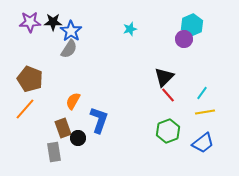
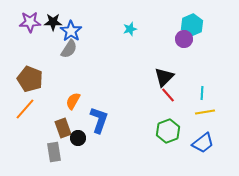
cyan line: rotated 32 degrees counterclockwise
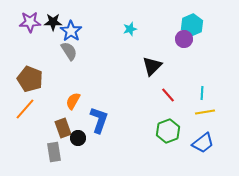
gray semicircle: moved 2 px down; rotated 66 degrees counterclockwise
black triangle: moved 12 px left, 11 px up
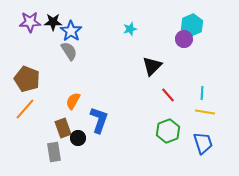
brown pentagon: moved 3 px left
yellow line: rotated 18 degrees clockwise
blue trapezoid: rotated 70 degrees counterclockwise
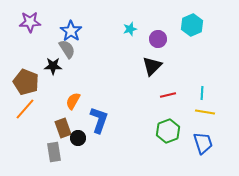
black star: moved 44 px down
purple circle: moved 26 px left
gray semicircle: moved 2 px left, 2 px up
brown pentagon: moved 1 px left, 3 px down
red line: rotated 63 degrees counterclockwise
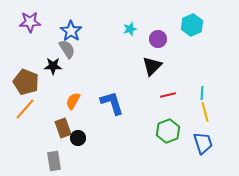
yellow line: rotated 66 degrees clockwise
blue L-shape: moved 13 px right, 17 px up; rotated 36 degrees counterclockwise
gray rectangle: moved 9 px down
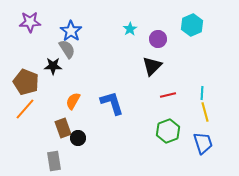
cyan star: rotated 16 degrees counterclockwise
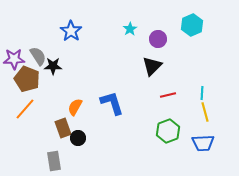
purple star: moved 16 px left, 37 px down
gray semicircle: moved 29 px left, 7 px down
brown pentagon: moved 1 px right, 3 px up
orange semicircle: moved 2 px right, 6 px down
blue trapezoid: rotated 105 degrees clockwise
